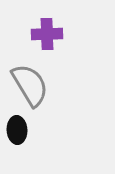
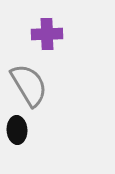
gray semicircle: moved 1 px left
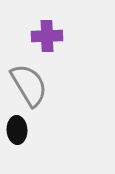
purple cross: moved 2 px down
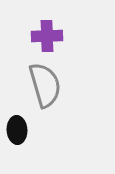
gray semicircle: moved 16 px right; rotated 15 degrees clockwise
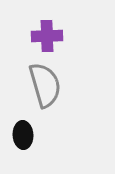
black ellipse: moved 6 px right, 5 px down
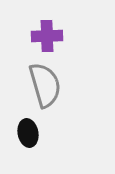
black ellipse: moved 5 px right, 2 px up; rotated 8 degrees counterclockwise
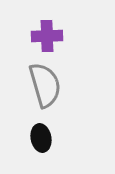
black ellipse: moved 13 px right, 5 px down
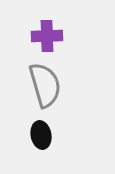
black ellipse: moved 3 px up
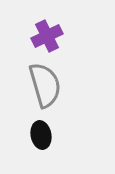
purple cross: rotated 24 degrees counterclockwise
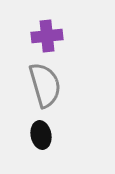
purple cross: rotated 20 degrees clockwise
